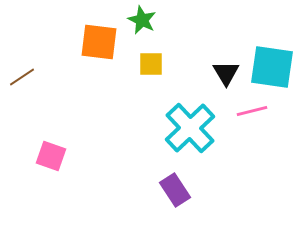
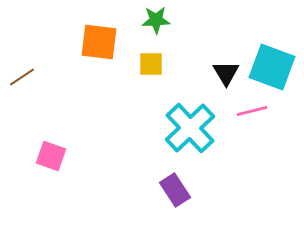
green star: moved 14 px right; rotated 28 degrees counterclockwise
cyan square: rotated 12 degrees clockwise
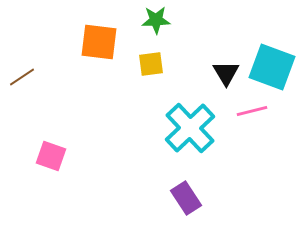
yellow square: rotated 8 degrees counterclockwise
purple rectangle: moved 11 px right, 8 px down
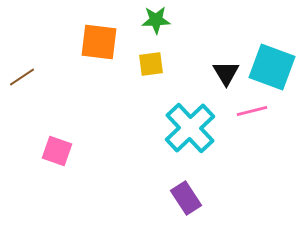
pink square: moved 6 px right, 5 px up
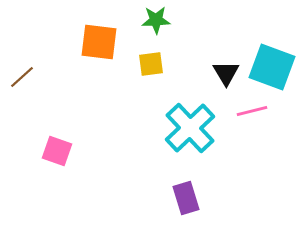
brown line: rotated 8 degrees counterclockwise
purple rectangle: rotated 16 degrees clockwise
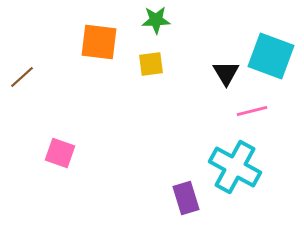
cyan square: moved 1 px left, 11 px up
cyan cross: moved 45 px right, 39 px down; rotated 18 degrees counterclockwise
pink square: moved 3 px right, 2 px down
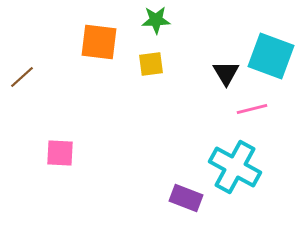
pink line: moved 2 px up
pink square: rotated 16 degrees counterclockwise
purple rectangle: rotated 52 degrees counterclockwise
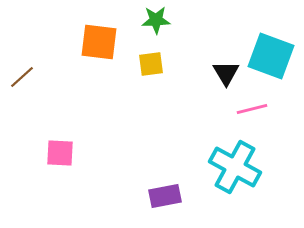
purple rectangle: moved 21 px left, 2 px up; rotated 32 degrees counterclockwise
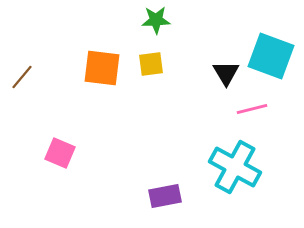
orange square: moved 3 px right, 26 px down
brown line: rotated 8 degrees counterclockwise
pink square: rotated 20 degrees clockwise
